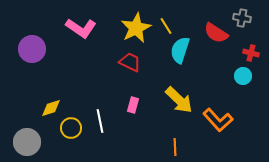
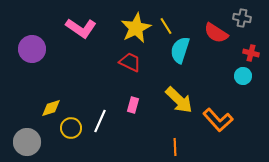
white line: rotated 35 degrees clockwise
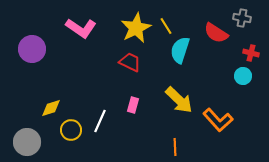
yellow circle: moved 2 px down
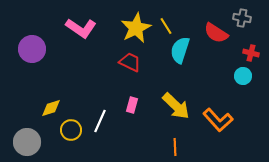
yellow arrow: moved 3 px left, 6 px down
pink rectangle: moved 1 px left
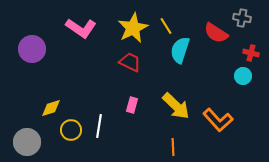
yellow star: moved 3 px left
white line: moved 1 px left, 5 px down; rotated 15 degrees counterclockwise
orange line: moved 2 px left
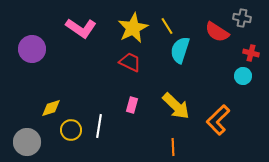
yellow line: moved 1 px right
red semicircle: moved 1 px right, 1 px up
orange L-shape: rotated 88 degrees clockwise
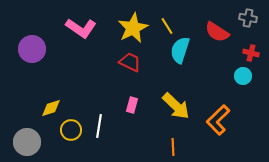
gray cross: moved 6 px right
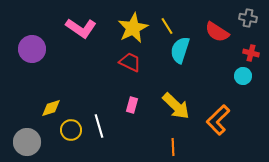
white line: rotated 25 degrees counterclockwise
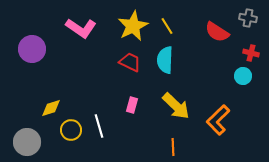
yellow star: moved 2 px up
cyan semicircle: moved 15 px left, 10 px down; rotated 16 degrees counterclockwise
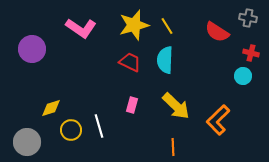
yellow star: moved 1 px right, 1 px up; rotated 12 degrees clockwise
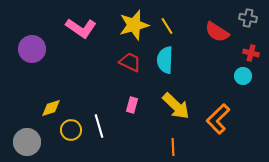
orange L-shape: moved 1 px up
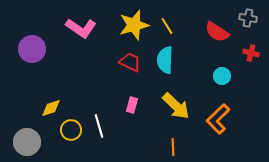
cyan circle: moved 21 px left
